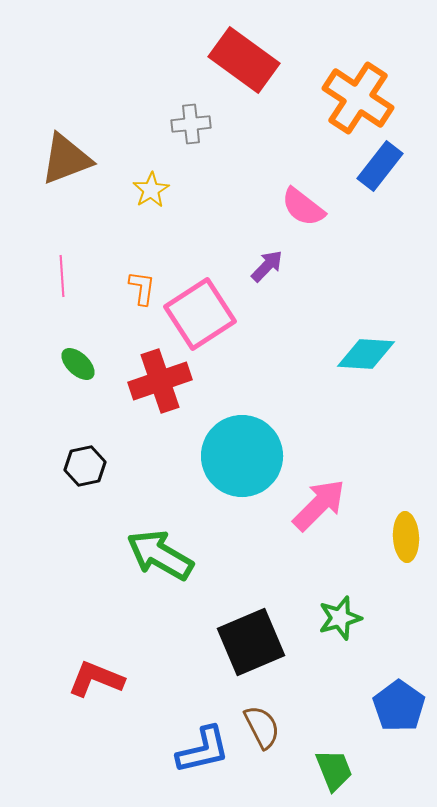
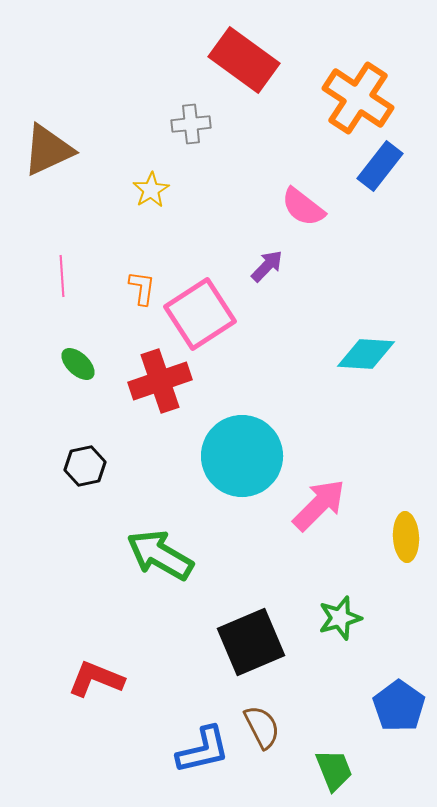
brown triangle: moved 18 px left, 9 px up; rotated 4 degrees counterclockwise
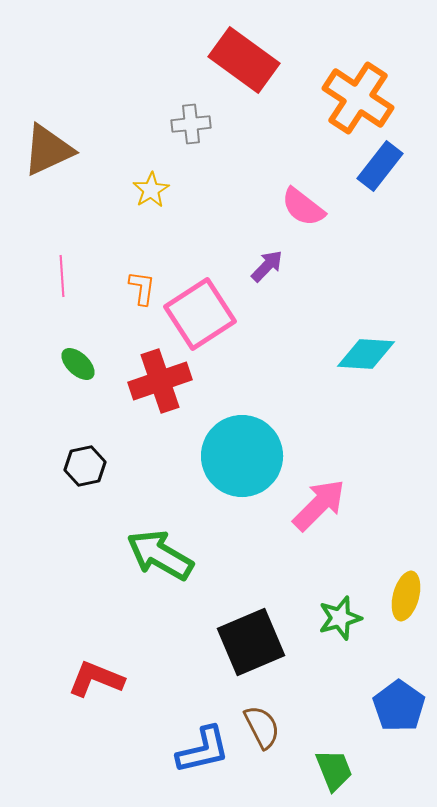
yellow ellipse: moved 59 px down; rotated 18 degrees clockwise
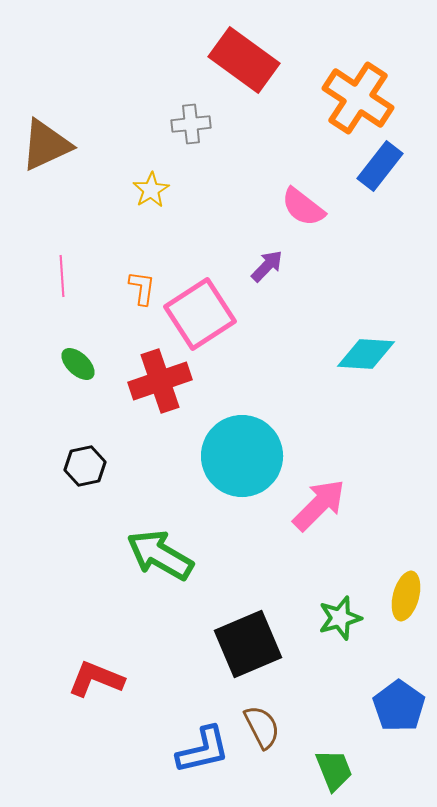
brown triangle: moved 2 px left, 5 px up
black square: moved 3 px left, 2 px down
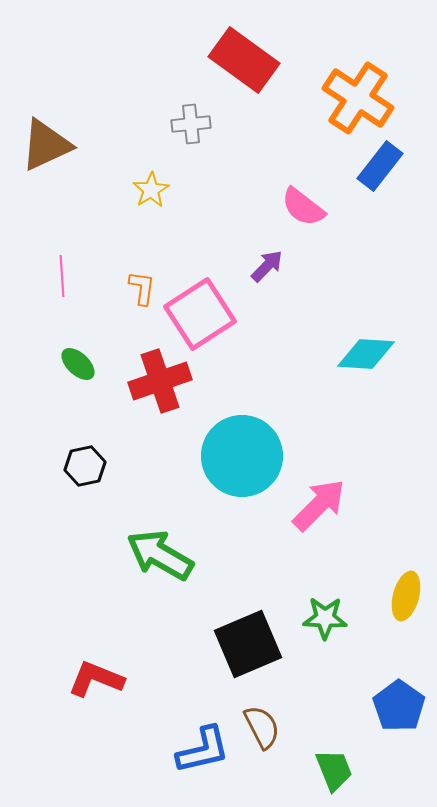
green star: moved 15 px left; rotated 18 degrees clockwise
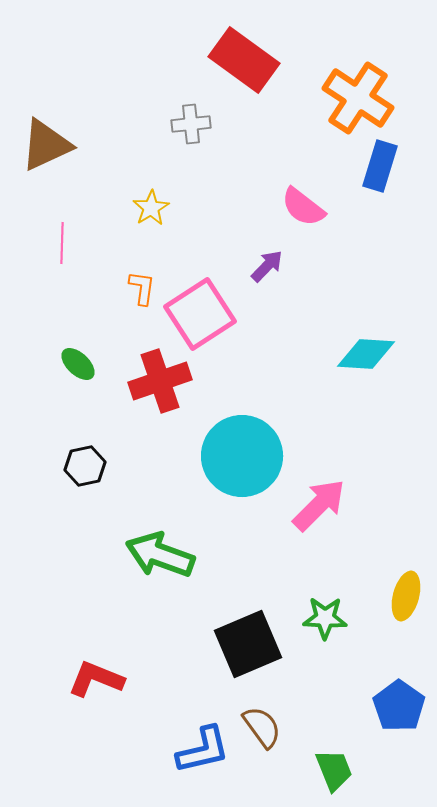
blue rectangle: rotated 21 degrees counterclockwise
yellow star: moved 18 px down
pink line: moved 33 px up; rotated 6 degrees clockwise
green arrow: rotated 10 degrees counterclockwise
brown semicircle: rotated 9 degrees counterclockwise
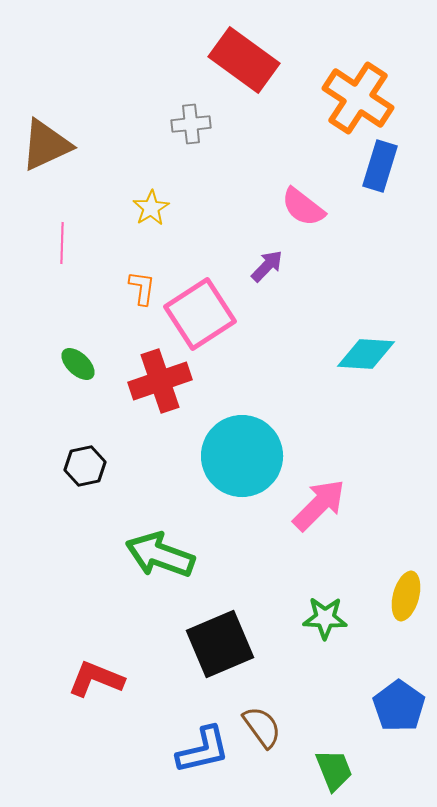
black square: moved 28 px left
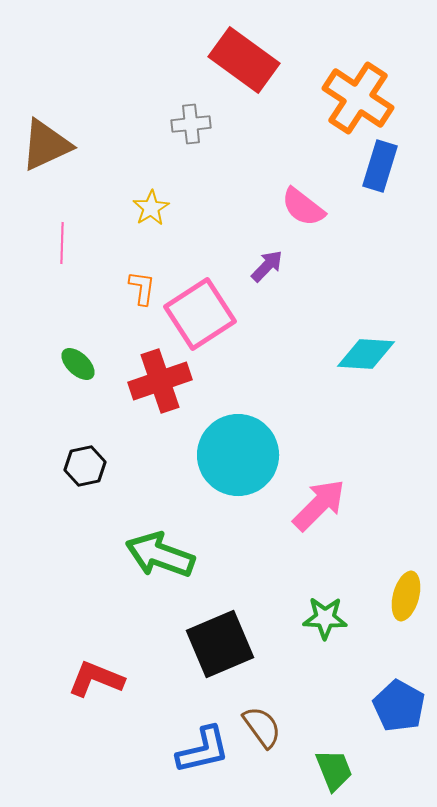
cyan circle: moved 4 px left, 1 px up
blue pentagon: rotated 6 degrees counterclockwise
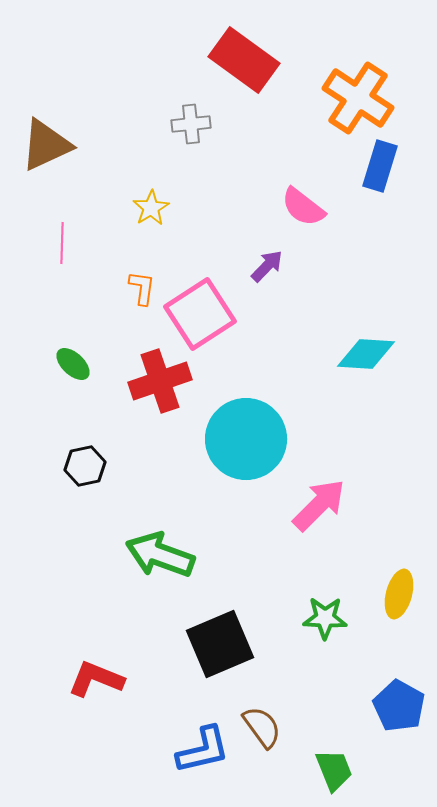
green ellipse: moved 5 px left
cyan circle: moved 8 px right, 16 px up
yellow ellipse: moved 7 px left, 2 px up
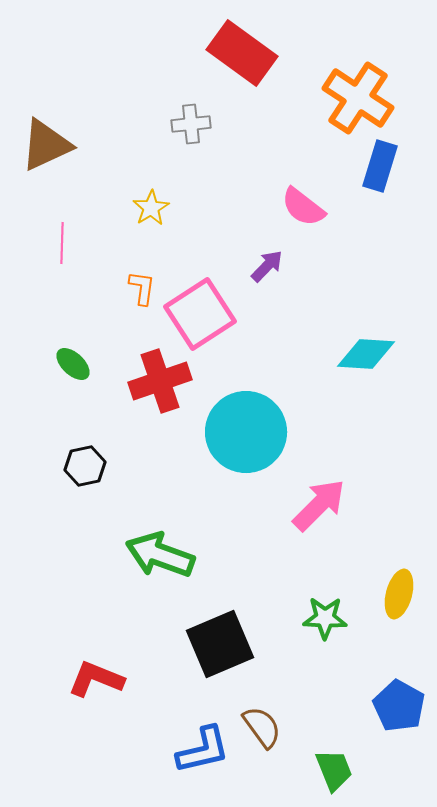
red rectangle: moved 2 px left, 7 px up
cyan circle: moved 7 px up
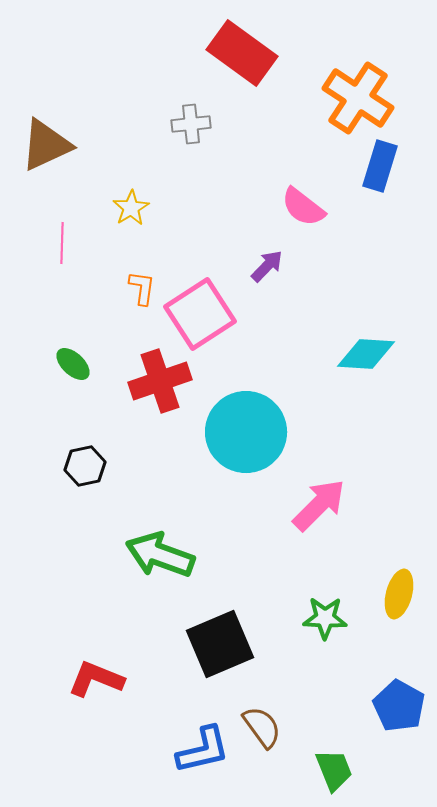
yellow star: moved 20 px left
